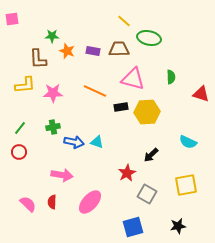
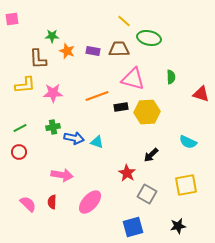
orange line: moved 2 px right, 5 px down; rotated 45 degrees counterclockwise
green line: rotated 24 degrees clockwise
blue arrow: moved 4 px up
red star: rotated 12 degrees counterclockwise
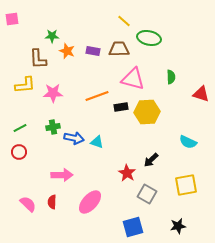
black arrow: moved 5 px down
pink arrow: rotated 10 degrees counterclockwise
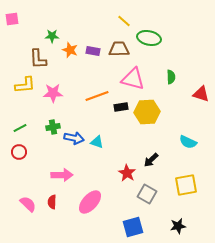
orange star: moved 3 px right, 1 px up
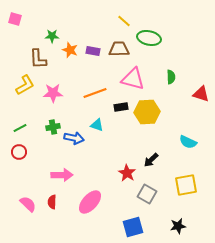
pink square: moved 3 px right; rotated 24 degrees clockwise
yellow L-shape: rotated 25 degrees counterclockwise
orange line: moved 2 px left, 3 px up
cyan triangle: moved 17 px up
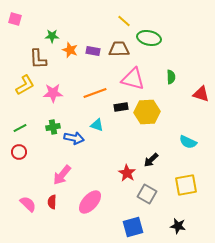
pink arrow: rotated 130 degrees clockwise
black star: rotated 21 degrees clockwise
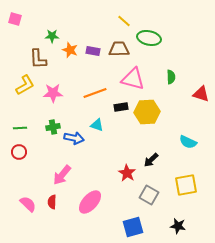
green line: rotated 24 degrees clockwise
gray square: moved 2 px right, 1 px down
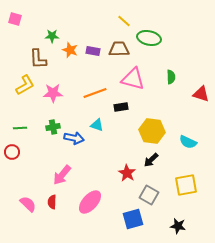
yellow hexagon: moved 5 px right, 19 px down; rotated 10 degrees clockwise
red circle: moved 7 px left
blue square: moved 8 px up
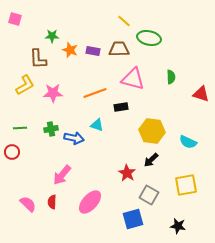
green cross: moved 2 px left, 2 px down
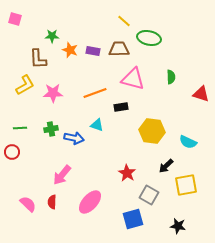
black arrow: moved 15 px right, 6 px down
